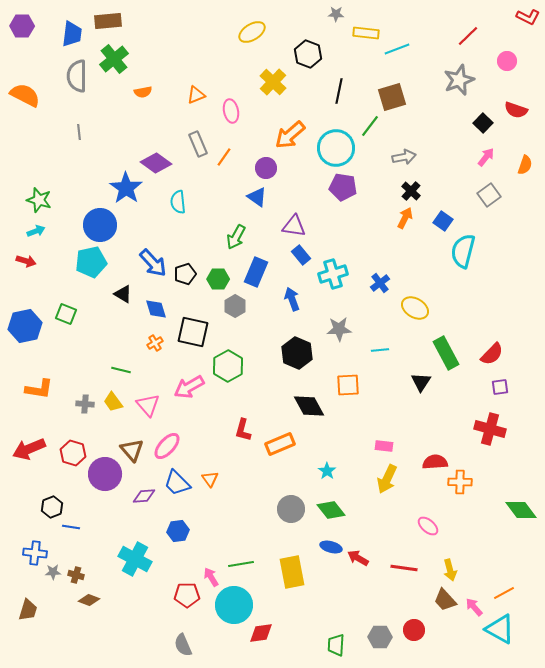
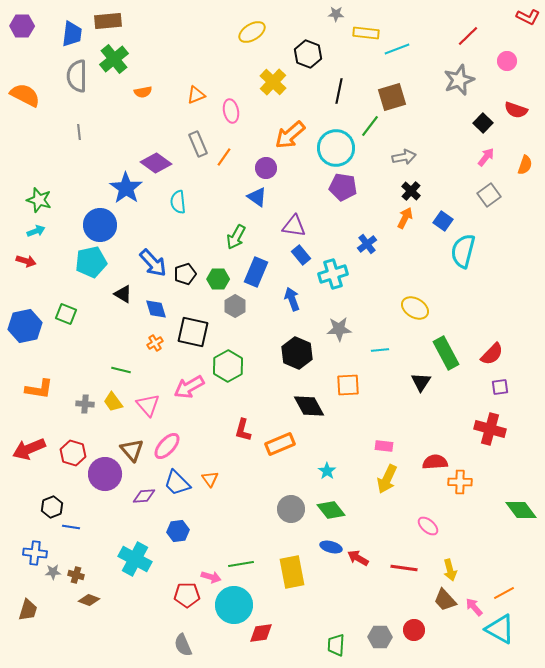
blue cross at (380, 283): moved 13 px left, 39 px up
pink arrow at (211, 577): rotated 138 degrees clockwise
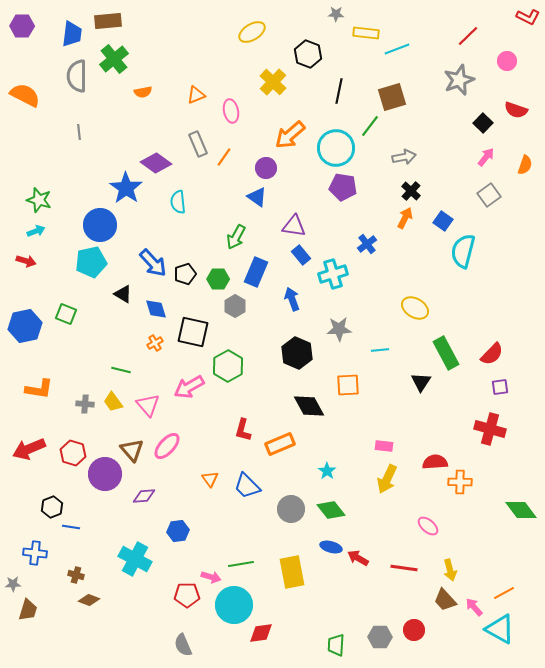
blue trapezoid at (177, 483): moved 70 px right, 3 px down
gray star at (53, 572): moved 40 px left, 12 px down
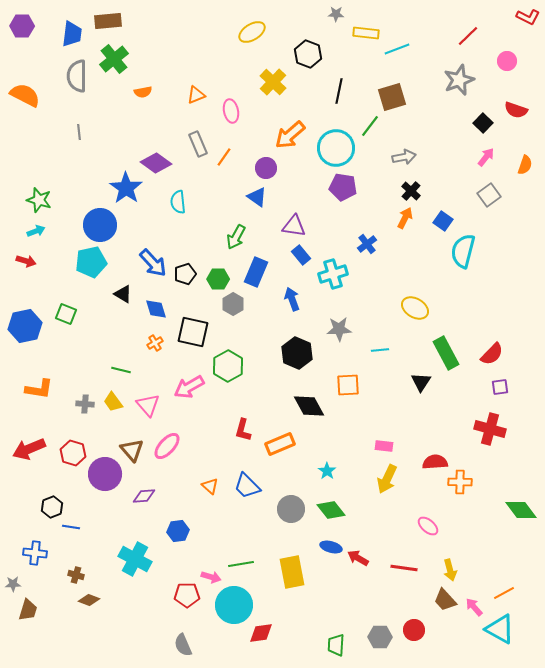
gray hexagon at (235, 306): moved 2 px left, 2 px up
orange triangle at (210, 479): moved 7 px down; rotated 12 degrees counterclockwise
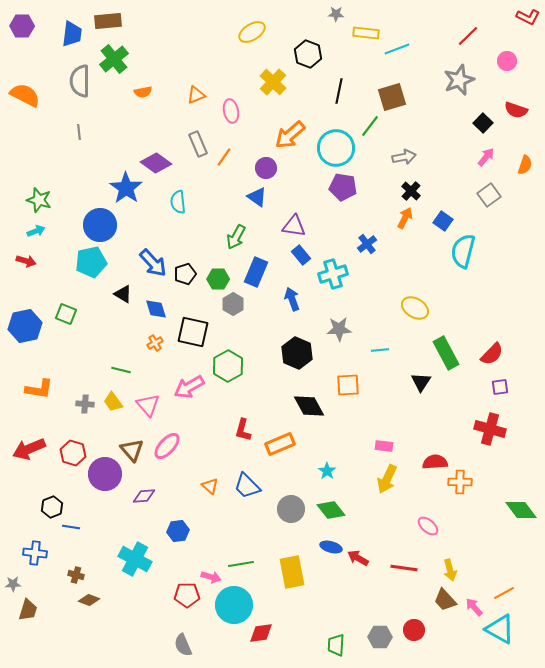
gray semicircle at (77, 76): moved 3 px right, 5 px down
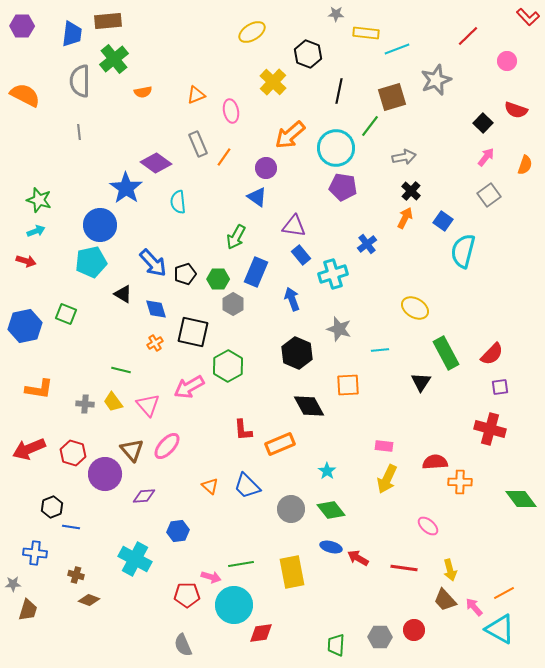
red L-shape at (528, 17): rotated 20 degrees clockwise
gray star at (459, 80): moved 23 px left
gray star at (339, 329): rotated 20 degrees clockwise
red L-shape at (243, 430): rotated 20 degrees counterclockwise
green diamond at (521, 510): moved 11 px up
